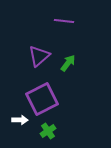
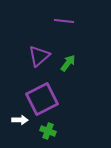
green cross: rotated 35 degrees counterclockwise
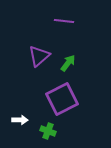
purple square: moved 20 px right
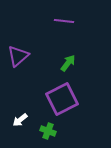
purple triangle: moved 21 px left
white arrow: rotated 140 degrees clockwise
